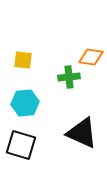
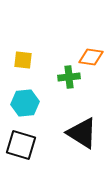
black triangle: rotated 8 degrees clockwise
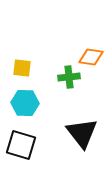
yellow square: moved 1 px left, 8 px down
cyan hexagon: rotated 8 degrees clockwise
black triangle: rotated 20 degrees clockwise
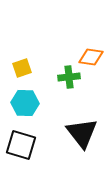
yellow square: rotated 24 degrees counterclockwise
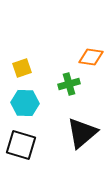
green cross: moved 7 px down; rotated 10 degrees counterclockwise
black triangle: rotated 28 degrees clockwise
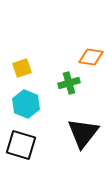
green cross: moved 1 px up
cyan hexagon: moved 1 px right, 1 px down; rotated 20 degrees clockwise
black triangle: moved 1 px right; rotated 12 degrees counterclockwise
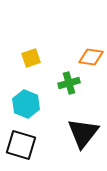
yellow square: moved 9 px right, 10 px up
